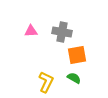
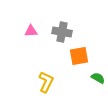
orange square: moved 2 px right, 1 px down
green semicircle: moved 24 px right
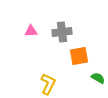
gray cross: rotated 18 degrees counterclockwise
yellow L-shape: moved 2 px right, 2 px down
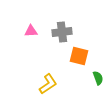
orange square: rotated 24 degrees clockwise
green semicircle: rotated 40 degrees clockwise
yellow L-shape: rotated 30 degrees clockwise
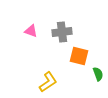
pink triangle: rotated 24 degrees clockwise
green semicircle: moved 4 px up
yellow L-shape: moved 2 px up
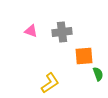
orange square: moved 5 px right; rotated 18 degrees counterclockwise
yellow L-shape: moved 2 px right, 1 px down
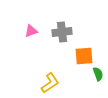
pink triangle: rotated 40 degrees counterclockwise
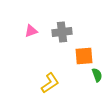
green semicircle: moved 1 px left, 1 px down
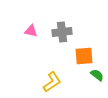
pink triangle: rotated 32 degrees clockwise
green semicircle: rotated 32 degrees counterclockwise
yellow L-shape: moved 2 px right, 1 px up
